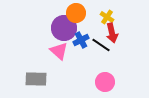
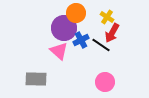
red arrow: rotated 42 degrees clockwise
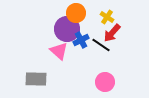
purple circle: moved 3 px right, 1 px down
red arrow: rotated 12 degrees clockwise
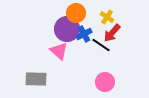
blue cross: moved 3 px right, 6 px up
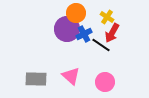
red arrow: rotated 12 degrees counterclockwise
pink triangle: moved 12 px right, 25 px down
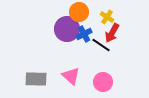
orange circle: moved 3 px right, 1 px up
pink circle: moved 2 px left
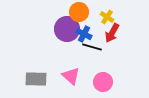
blue cross: rotated 35 degrees counterclockwise
black line: moved 9 px left, 2 px down; rotated 18 degrees counterclockwise
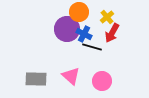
yellow cross: rotated 16 degrees clockwise
pink circle: moved 1 px left, 1 px up
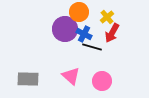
purple circle: moved 2 px left
gray rectangle: moved 8 px left
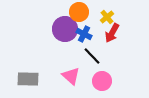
black line: moved 9 px down; rotated 30 degrees clockwise
